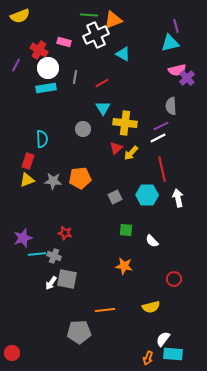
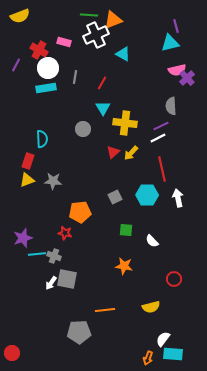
red line at (102, 83): rotated 32 degrees counterclockwise
red triangle at (116, 148): moved 3 px left, 4 px down
orange pentagon at (80, 178): moved 34 px down
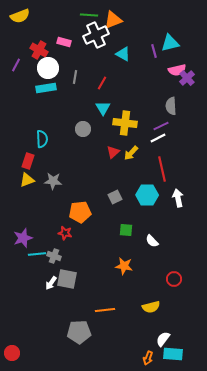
purple line at (176, 26): moved 22 px left, 25 px down
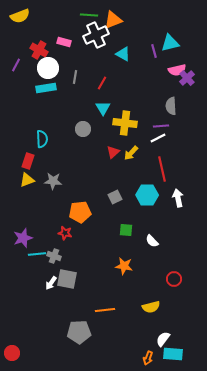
purple line at (161, 126): rotated 21 degrees clockwise
